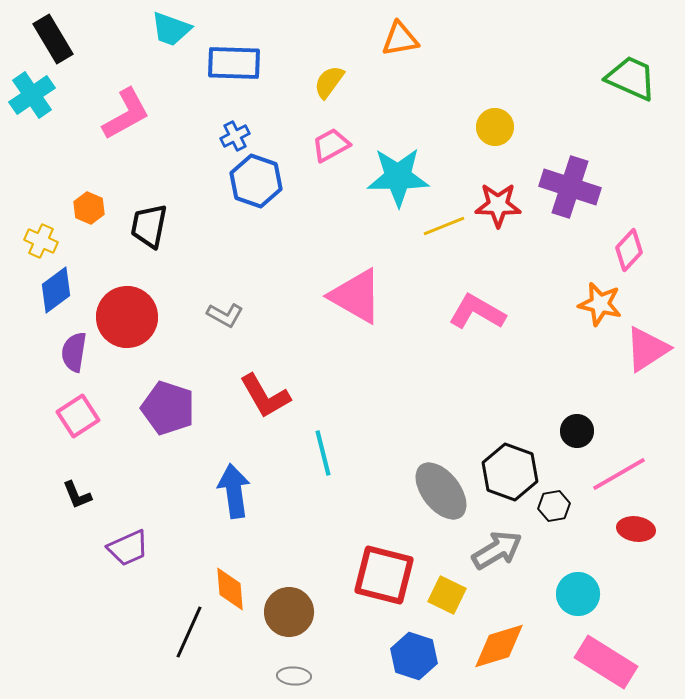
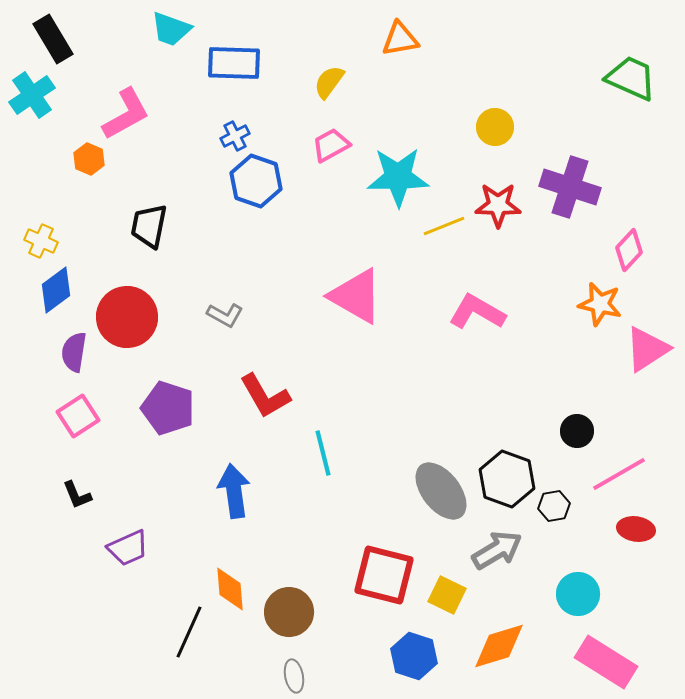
orange hexagon at (89, 208): moved 49 px up
black hexagon at (510, 472): moved 3 px left, 7 px down
gray ellipse at (294, 676): rotated 76 degrees clockwise
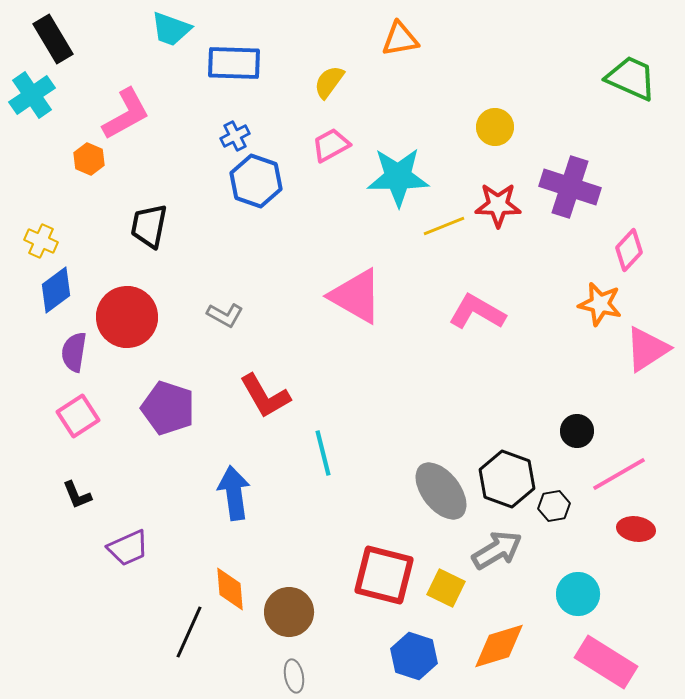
blue arrow at (234, 491): moved 2 px down
yellow square at (447, 595): moved 1 px left, 7 px up
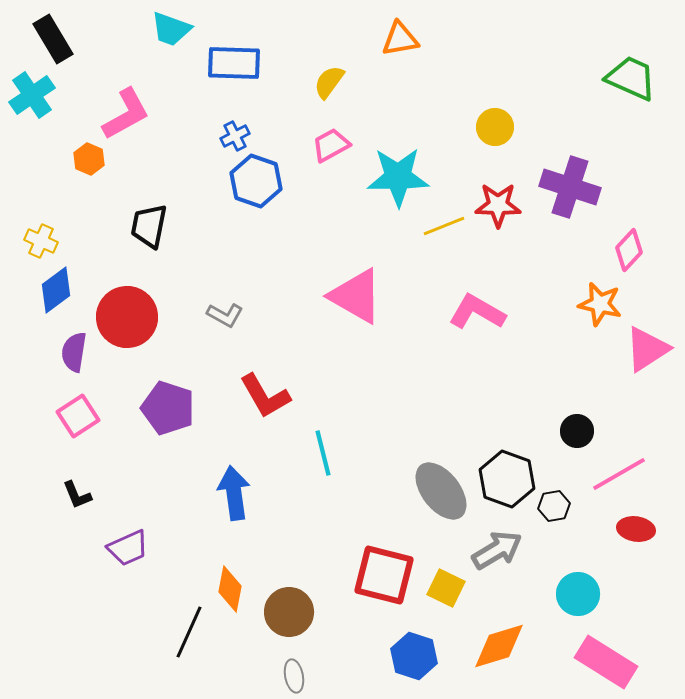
orange diamond at (230, 589): rotated 15 degrees clockwise
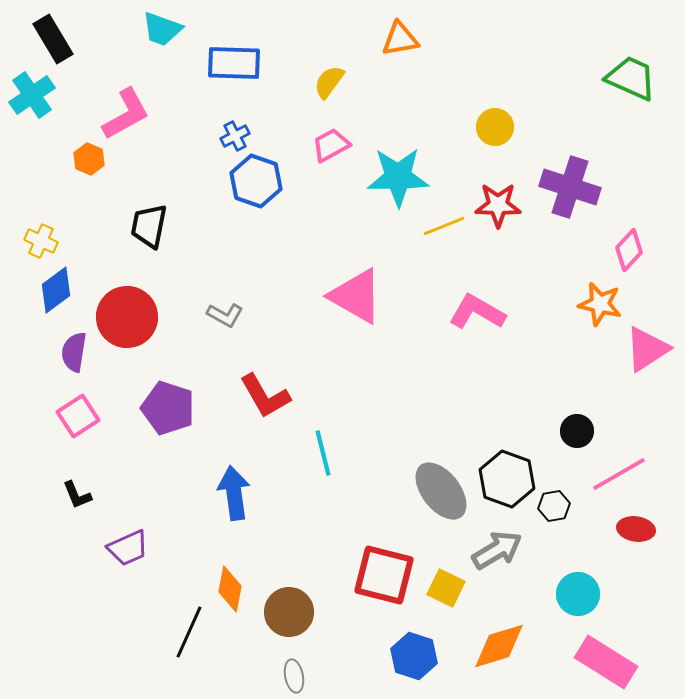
cyan trapezoid at (171, 29): moved 9 px left
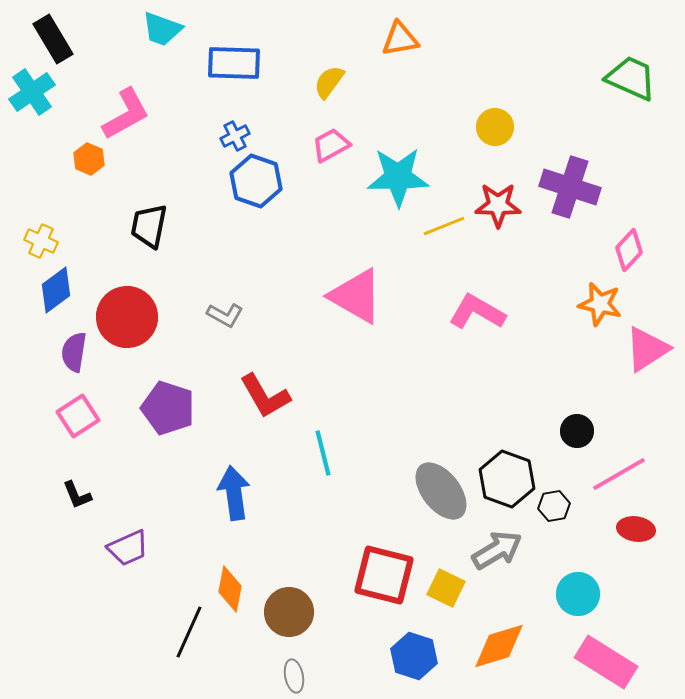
cyan cross at (32, 95): moved 3 px up
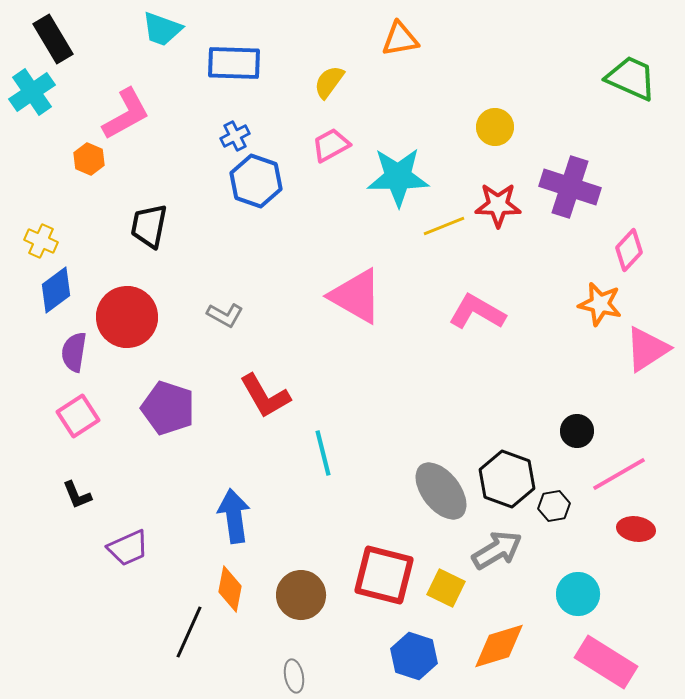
blue arrow at (234, 493): moved 23 px down
brown circle at (289, 612): moved 12 px right, 17 px up
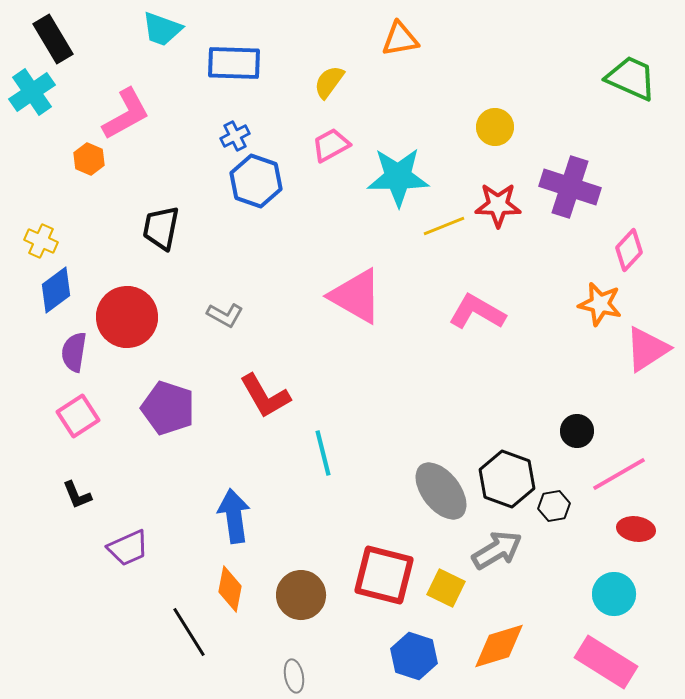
black trapezoid at (149, 226): moved 12 px right, 2 px down
cyan circle at (578, 594): moved 36 px right
black line at (189, 632): rotated 56 degrees counterclockwise
